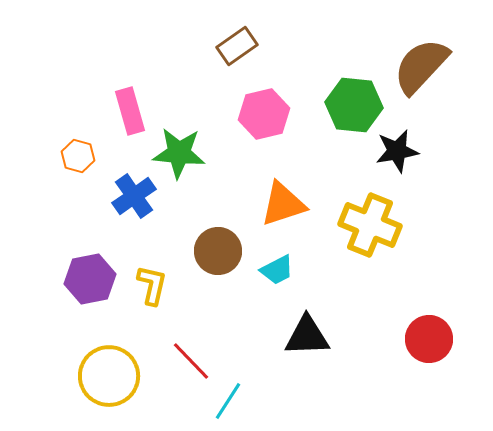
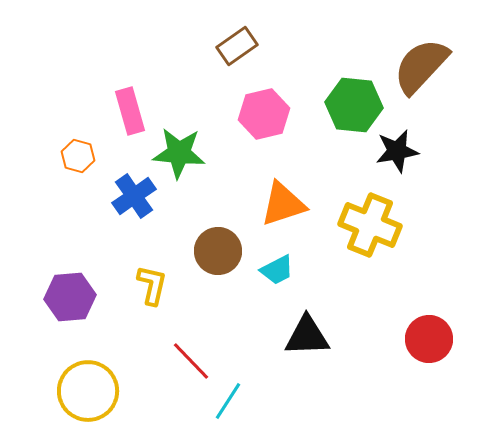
purple hexagon: moved 20 px left, 18 px down; rotated 6 degrees clockwise
yellow circle: moved 21 px left, 15 px down
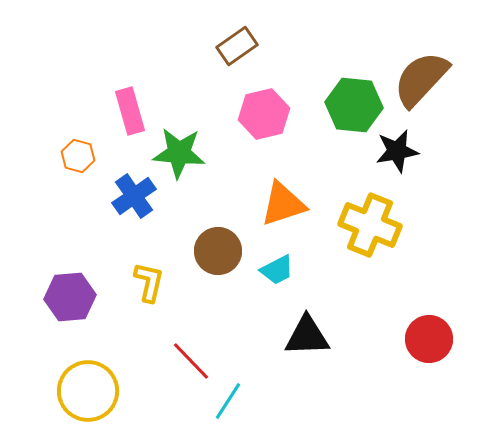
brown semicircle: moved 13 px down
yellow L-shape: moved 3 px left, 3 px up
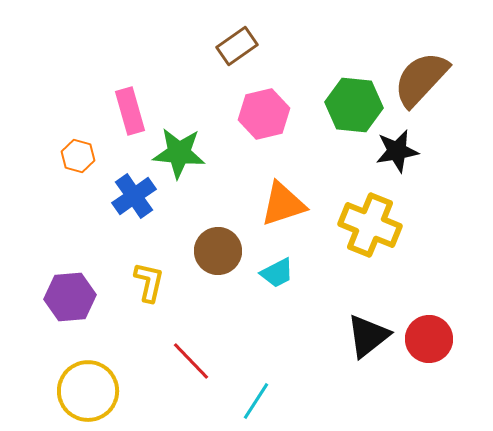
cyan trapezoid: moved 3 px down
black triangle: moved 61 px right; rotated 36 degrees counterclockwise
cyan line: moved 28 px right
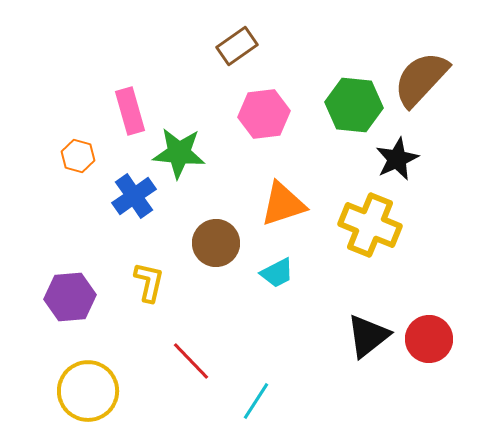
pink hexagon: rotated 6 degrees clockwise
black star: moved 8 px down; rotated 15 degrees counterclockwise
brown circle: moved 2 px left, 8 px up
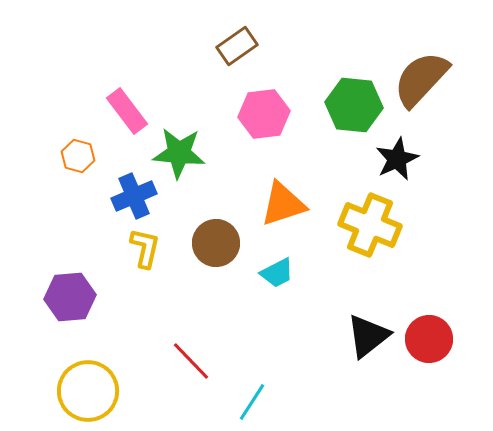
pink rectangle: moved 3 px left; rotated 21 degrees counterclockwise
blue cross: rotated 12 degrees clockwise
yellow L-shape: moved 4 px left, 34 px up
cyan line: moved 4 px left, 1 px down
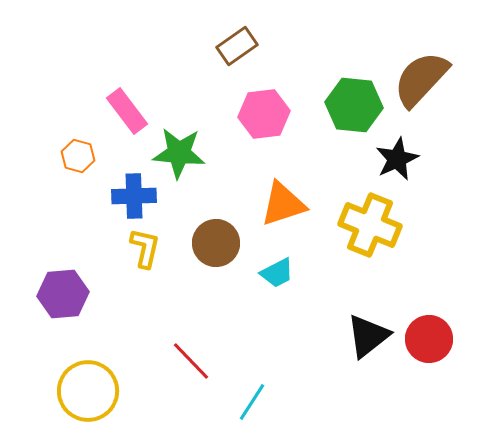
blue cross: rotated 21 degrees clockwise
purple hexagon: moved 7 px left, 3 px up
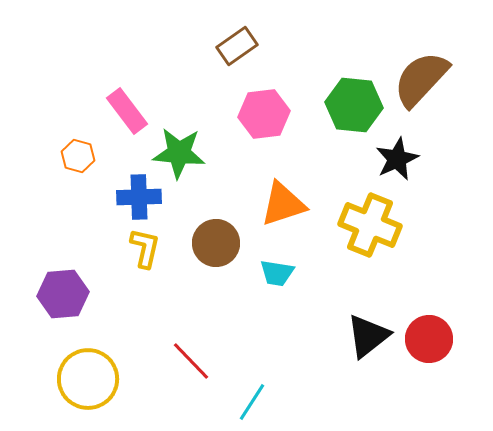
blue cross: moved 5 px right, 1 px down
cyan trapezoid: rotated 36 degrees clockwise
yellow circle: moved 12 px up
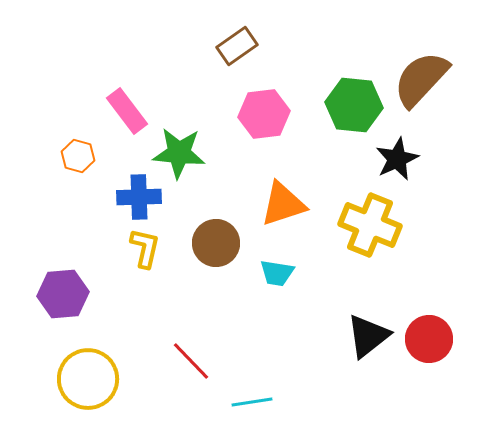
cyan line: rotated 48 degrees clockwise
